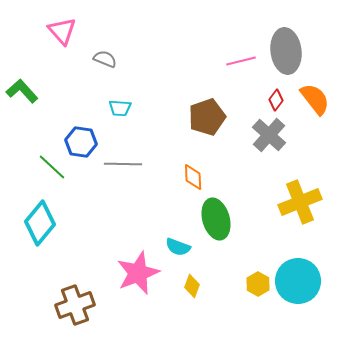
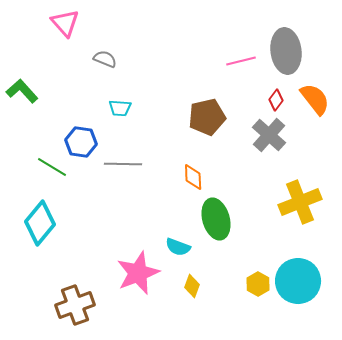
pink triangle: moved 3 px right, 8 px up
brown pentagon: rotated 6 degrees clockwise
green line: rotated 12 degrees counterclockwise
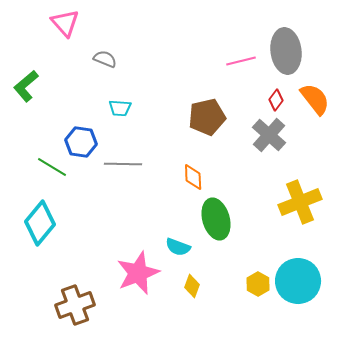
green L-shape: moved 4 px right, 5 px up; rotated 88 degrees counterclockwise
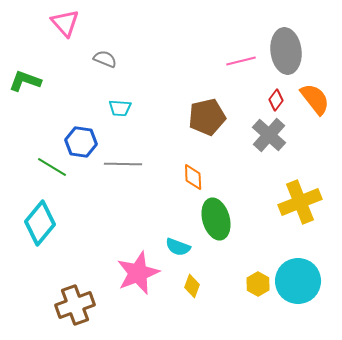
green L-shape: moved 1 px left, 5 px up; rotated 60 degrees clockwise
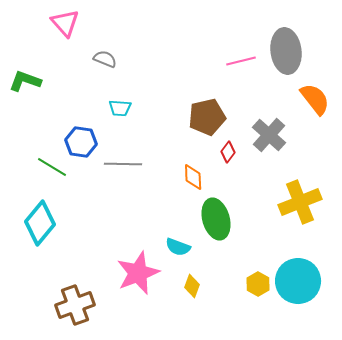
red diamond: moved 48 px left, 52 px down
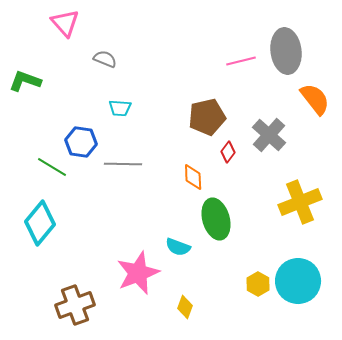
yellow diamond: moved 7 px left, 21 px down
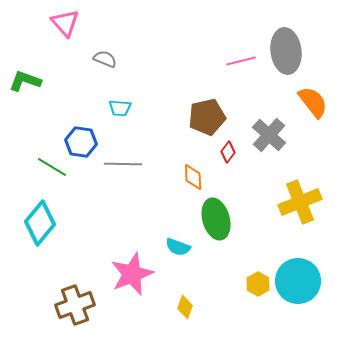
orange semicircle: moved 2 px left, 3 px down
pink star: moved 6 px left, 1 px down
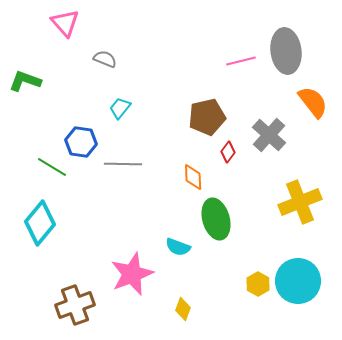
cyan trapezoid: rotated 125 degrees clockwise
yellow diamond: moved 2 px left, 2 px down
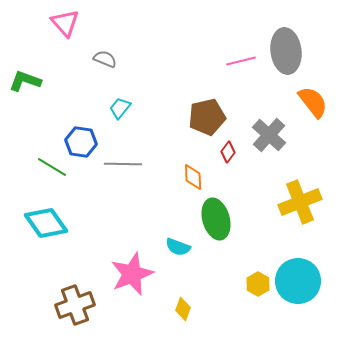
cyan diamond: moved 6 px right; rotated 75 degrees counterclockwise
